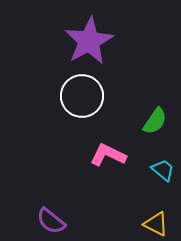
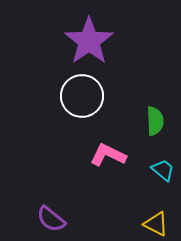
purple star: rotated 6 degrees counterclockwise
green semicircle: rotated 36 degrees counterclockwise
purple semicircle: moved 2 px up
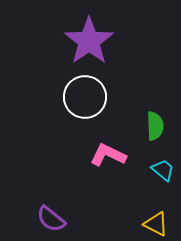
white circle: moved 3 px right, 1 px down
green semicircle: moved 5 px down
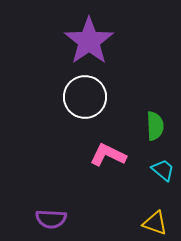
purple semicircle: rotated 36 degrees counterclockwise
yellow triangle: moved 1 px left, 1 px up; rotated 8 degrees counterclockwise
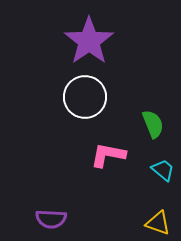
green semicircle: moved 2 px left, 2 px up; rotated 20 degrees counterclockwise
pink L-shape: rotated 15 degrees counterclockwise
yellow triangle: moved 3 px right
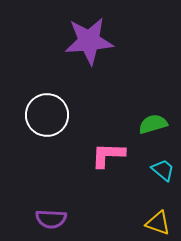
purple star: rotated 30 degrees clockwise
white circle: moved 38 px left, 18 px down
green semicircle: rotated 84 degrees counterclockwise
pink L-shape: rotated 9 degrees counterclockwise
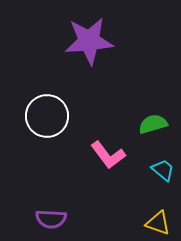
white circle: moved 1 px down
pink L-shape: rotated 129 degrees counterclockwise
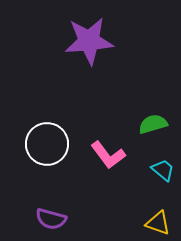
white circle: moved 28 px down
purple semicircle: rotated 12 degrees clockwise
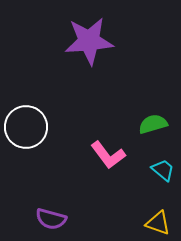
white circle: moved 21 px left, 17 px up
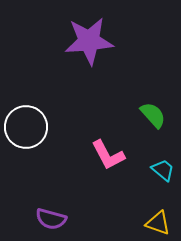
green semicircle: moved 9 px up; rotated 64 degrees clockwise
pink L-shape: rotated 9 degrees clockwise
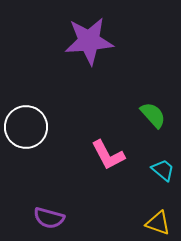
purple semicircle: moved 2 px left, 1 px up
